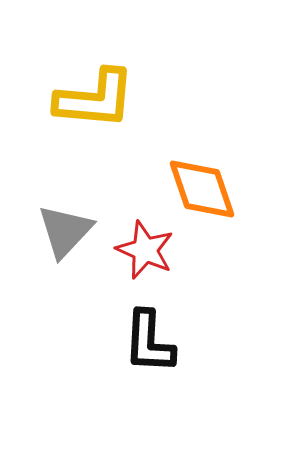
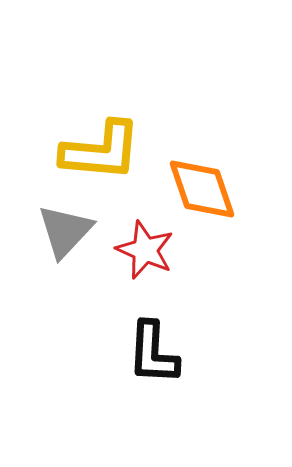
yellow L-shape: moved 6 px right, 52 px down
black L-shape: moved 4 px right, 11 px down
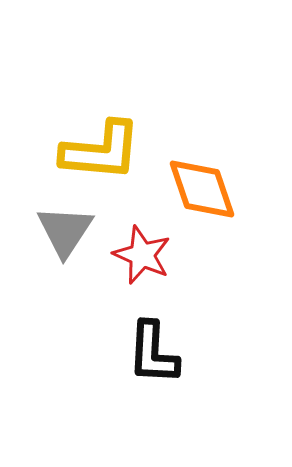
gray triangle: rotated 10 degrees counterclockwise
red star: moved 3 px left, 5 px down
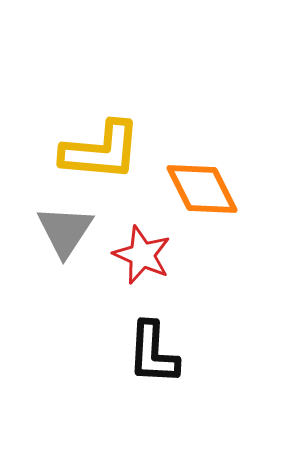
orange diamond: rotated 8 degrees counterclockwise
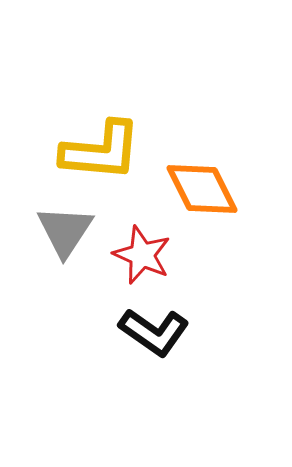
black L-shape: moved 1 px right, 21 px up; rotated 58 degrees counterclockwise
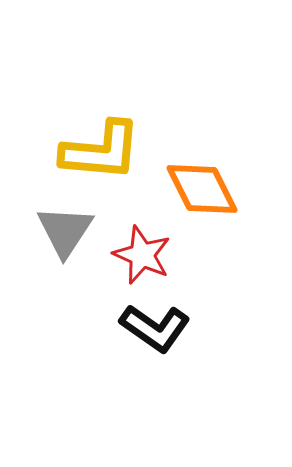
black L-shape: moved 1 px right, 4 px up
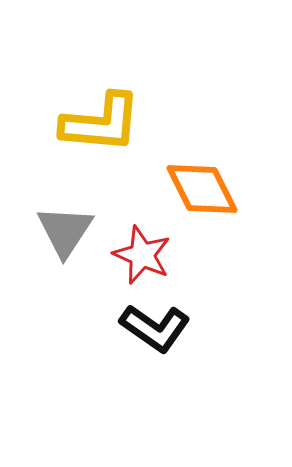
yellow L-shape: moved 28 px up
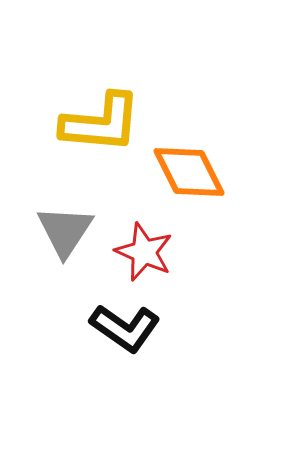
orange diamond: moved 13 px left, 17 px up
red star: moved 2 px right, 3 px up
black L-shape: moved 30 px left
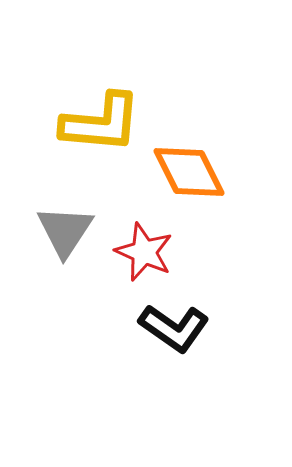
black L-shape: moved 49 px right
